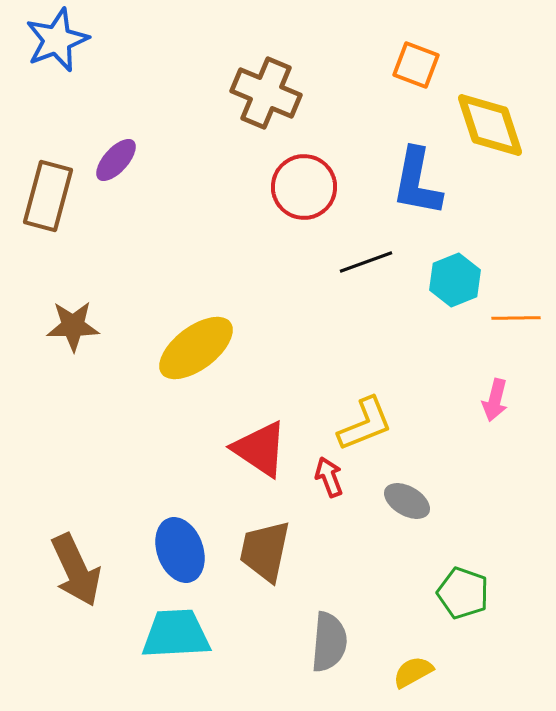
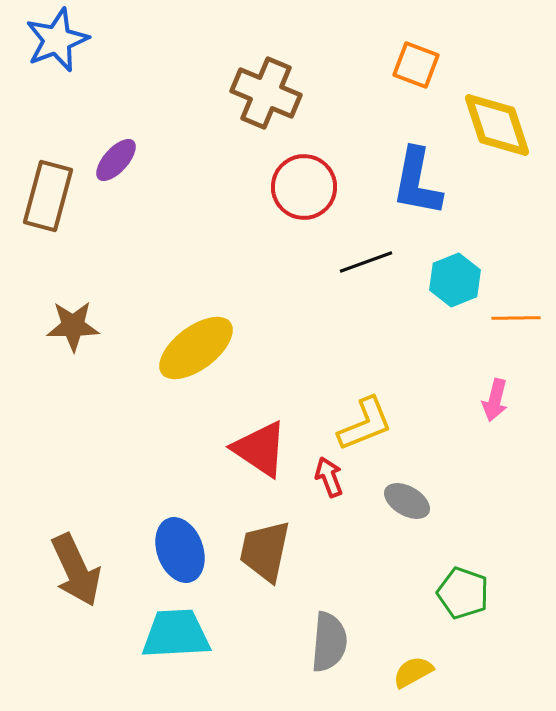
yellow diamond: moved 7 px right
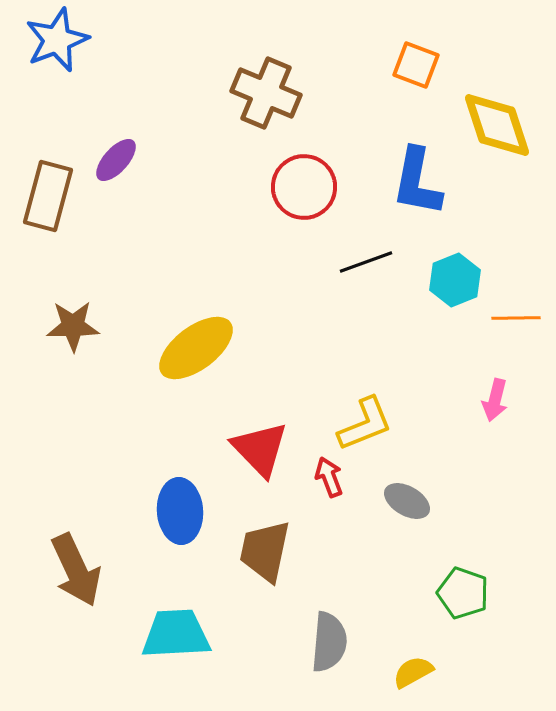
red triangle: rotated 12 degrees clockwise
blue ellipse: moved 39 px up; rotated 16 degrees clockwise
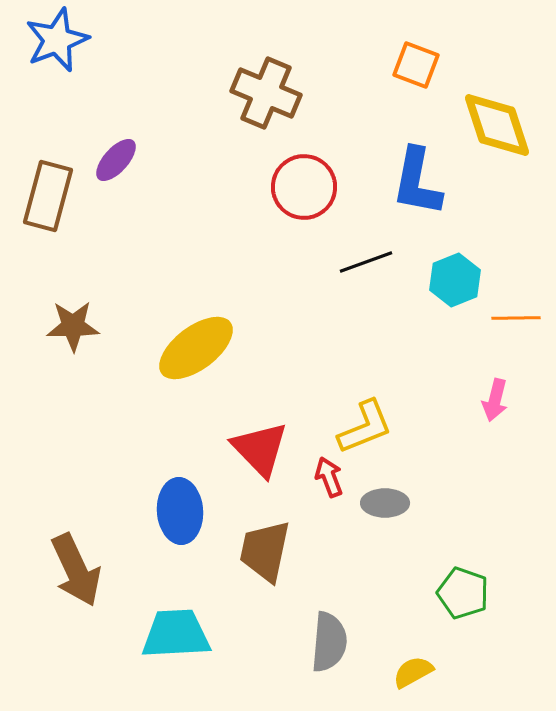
yellow L-shape: moved 3 px down
gray ellipse: moved 22 px left, 2 px down; rotated 30 degrees counterclockwise
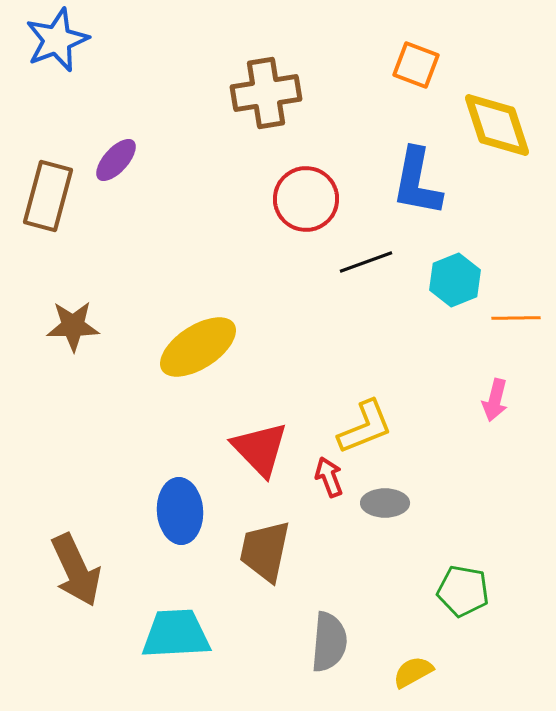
brown cross: rotated 32 degrees counterclockwise
red circle: moved 2 px right, 12 px down
yellow ellipse: moved 2 px right, 1 px up; rotated 4 degrees clockwise
green pentagon: moved 2 px up; rotated 9 degrees counterclockwise
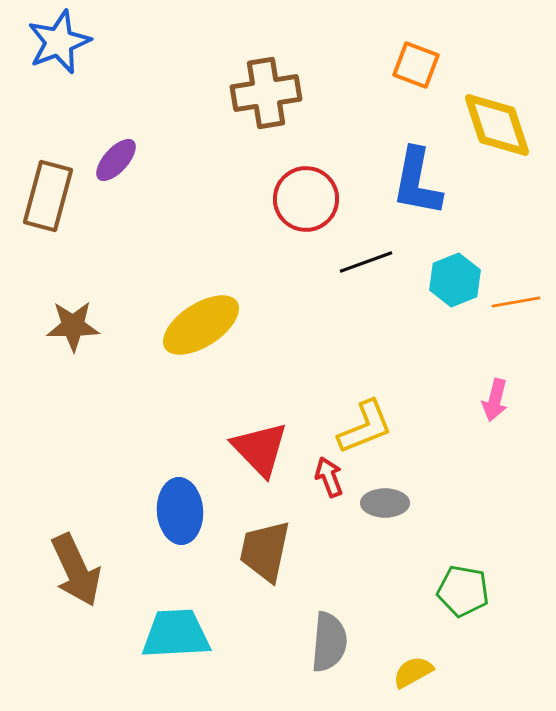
blue star: moved 2 px right, 2 px down
orange line: moved 16 px up; rotated 9 degrees counterclockwise
yellow ellipse: moved 3 px right, 22 px up
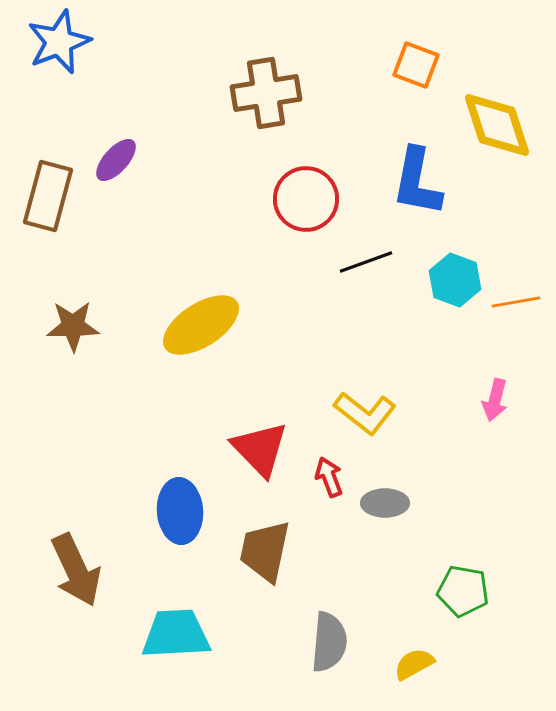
cyan hexagon: rotated 18 degrees counterclockwise
yellow L-shape: moved 14 px up; rotated 60 degrees clockwise
yellow semicircle: moved 1 px right, 8 px up
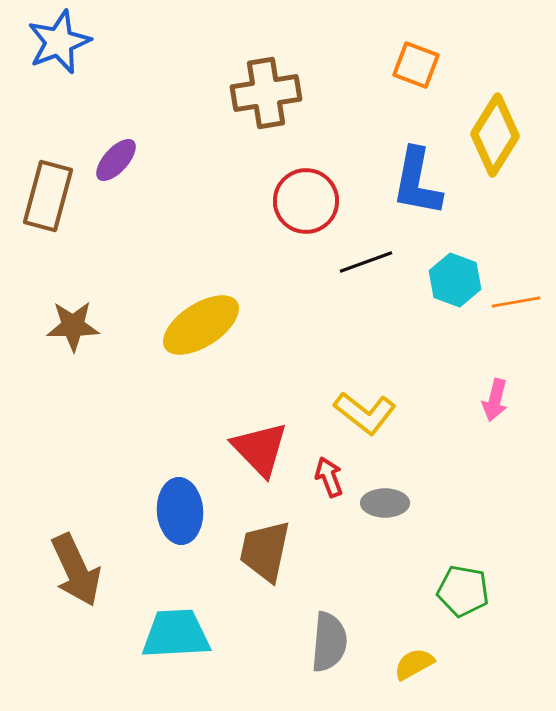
yellow diamond: moved 2 px left, 10 px down; rotated 50 degrees clockwise
red circle: moved 2 px down
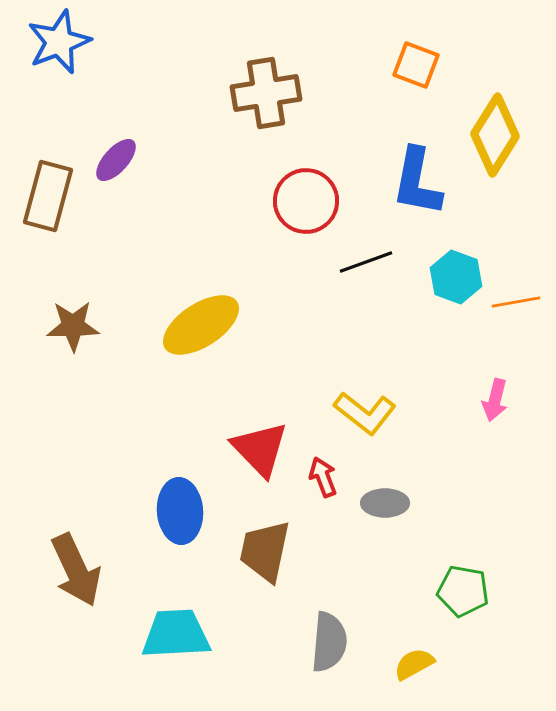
cyan hexagon: moved 1 px right, 3 px up
red arrow: moved 6 px left
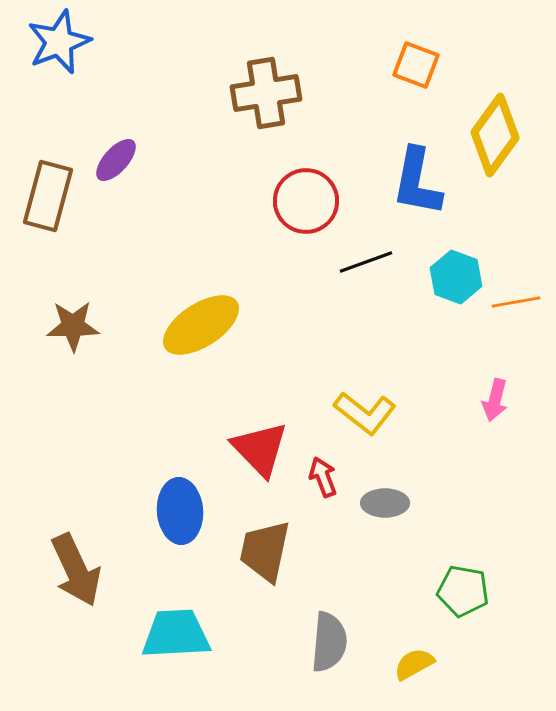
yellow diamond: rotated 4 degrees clockwise
